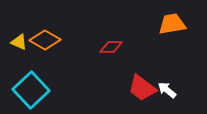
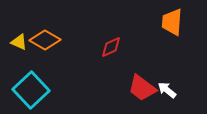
orange trapezoid: moved 2 px up; rotated 76 degrees counterclockwise
red diamond: rotated 25 degrees counterclockwise
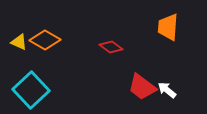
orange trapezoid: moved 4 px left, 5 px down
red diamond: rotated 60 degrees clockwise
red trapezoid: moved 1 px up
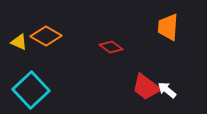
orange diamond: moved 1 px right, 4 px up
red trapezoid: moved 4 px right
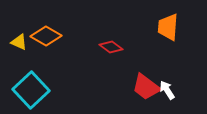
white arrow: rotated 18 degrees clockwise
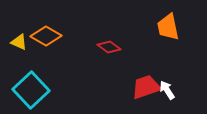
orange trapezoid: rotated 16 degrees counterclockwise
red diamond: moved 2 px left
red trapezoid: rotated 124 degrees clockwise
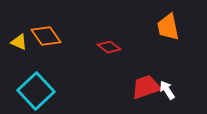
orange diamond: rotated 24 degrees clockwise
cyan square: moved 5 px right, 1 px down
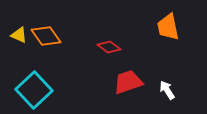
yellow triangle: moved 7 px up
red trapezoid: moved 18 px left, 5 px up
cyan square: moved 2 px left, 1 px up
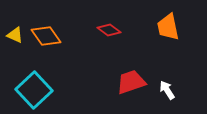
yellow triangle: moved 4 px left
red diamond: moved 17 px up
red trapezoid: moved 3 px right
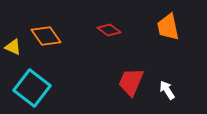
yellow triangle: moved 2 px left, 12 px down
red trapezoid: rotated 48 degrees counterclockwise
cyan square: moved 2 px left, 2 px up; rotated 9 degrees counterclockwise
